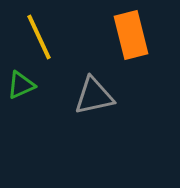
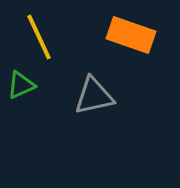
orange rectangle: rotated 57 degrees counterclockwise
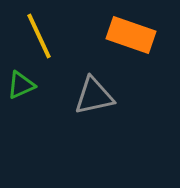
yellow line: moved 1 px up
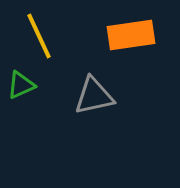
orange rectangle: rotated 27 degrees counterclockwise
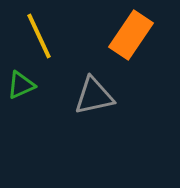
orange rectangle: rotated 48 degrees counterclockwise
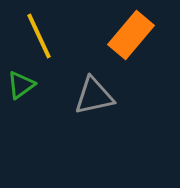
orange rectangle: rotated 6 degrees clockwise
green triangle: rotated 12 degrees counterclockwise
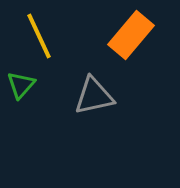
green triangle: rotated 12 degrees counterclockwise
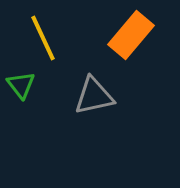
yellow line: moved 4 px right, 2 px down
green triangle: rotated 20 degrees counterclockwise
